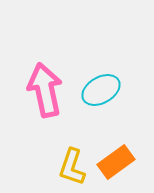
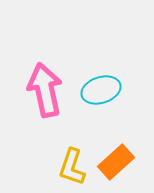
cyan ellipse: rotated 12 degrees clockwise
orange rectangle: rotated 6 degrees counterclockwise
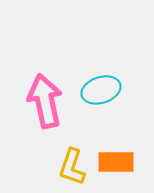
pink arrow: moved 11 px down
orange rectangle: rotated 42 degrees clockwise
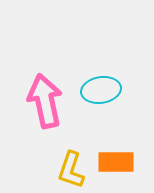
cyan ellipse: rotated 9 degrees clockwise
yellow L-shape: moved 1 px left, 3 px down
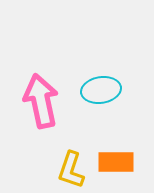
pink arrow: moved 4 px left
